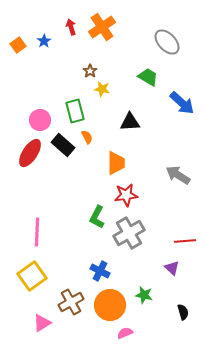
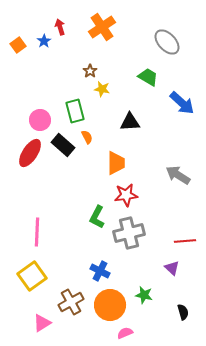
red arrow: moved 11 px left
gray cross: rotated 16 degrees clockwise
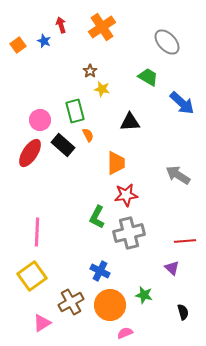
red arrow: moved 1 px right, 2 px up
blue star: rotated 16 degrees counterclockwise
orange semicircle: moved 1 px right, 2 px up
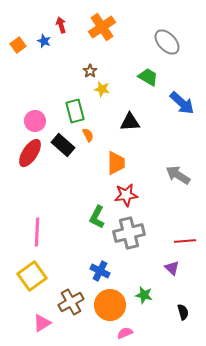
pink circle: moved 5 px left, 1 px down
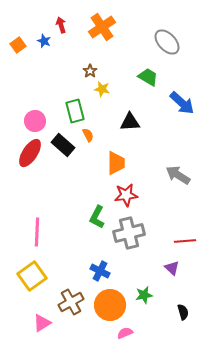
green star: rotated 24 degrees counterclockwise
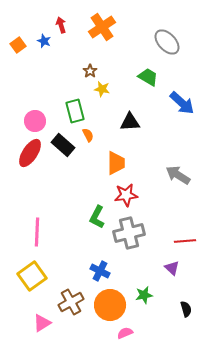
black semicircle: moved 3 px right, 3 px up
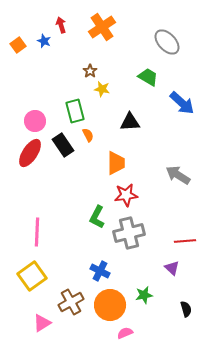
black rectangle: rotated 15 degrees clockwise
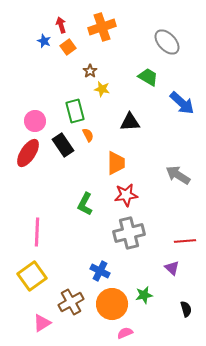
orange cross: rotated 16 degrees clockwise
orange square: moved 50 px right, 2 px down
red ellipse: moved 2 px left
green L-shape: moved 12 px left, 13 px up
orange circle: moved 2 px right, 1 px up
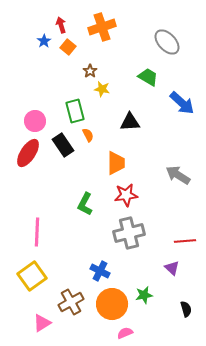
blue star: rotated 16 degrees clockwise
orange square: rotated 14 degrees counterclockwise
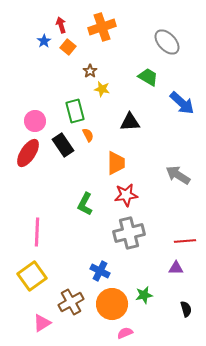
purple triangle: moved 4 px right; rotated 42 degrees counterclockwise
